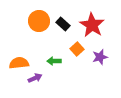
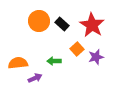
black rectangle: moved 1 px left
purple star: moved 4 px left
orange semicircle: moved 1 px left
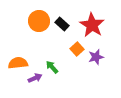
green arrow: moved 2 px left, 6 px down; rotated 48 degrees clockwise
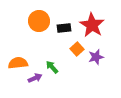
black rectangle: moved 2 px right, 4 px down; rotated 48 degrees counterclockwise
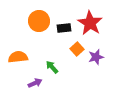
red star: moved 2 px left, 2 px up
orange semicircle: moved 6 px up
purple arrow: moved 5 px down
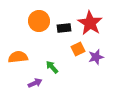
orange square: moved 1 px right; rotated 16 degrees clockwise
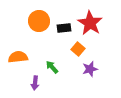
orange square: rotated 24 degrees counterclockwise
purple star: moved 6 px left, 12 px down
purple arrow: rotated 120 degrees clockwise
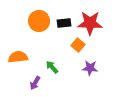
red star: rotated 30 degrees counterclockwise
black rectangle: moved 5 px up
orange square: moved 4 px up
purple star: moved 1 px up; rotated 21 degrees clockwise
purple arrow: rotated 24 degrees clockwise
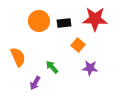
red star: moved 5 px right, 4 px up
orange semicircle: rotated 72 degrees clockwise
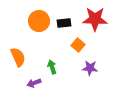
green arrow: rotated 24 degrees clockwise
purple arrow: moved 1 px left; rotated 40 degrees clockwise
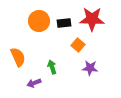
red star: moved 3 px left
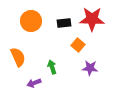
orange circle: moved 8 px left
